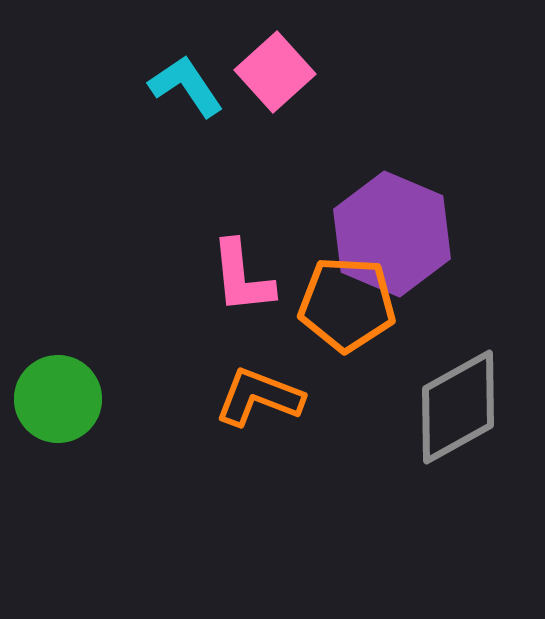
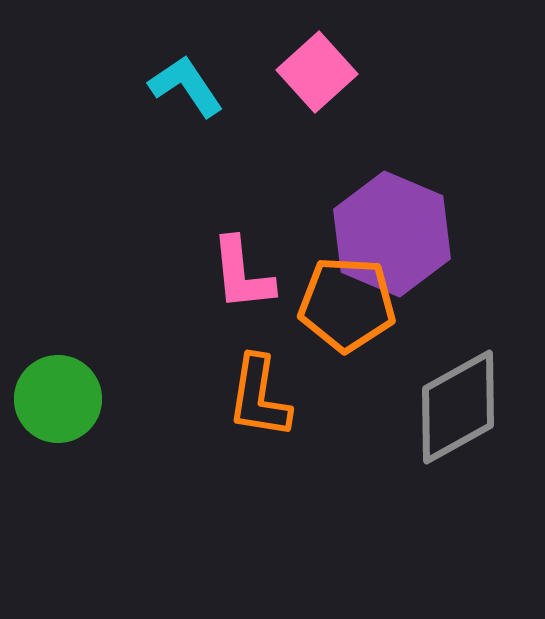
pink square: moved 42 px right
pink L-shape: moved 3 px up
orange L-shape: rotated 102 degrees counterclockwise
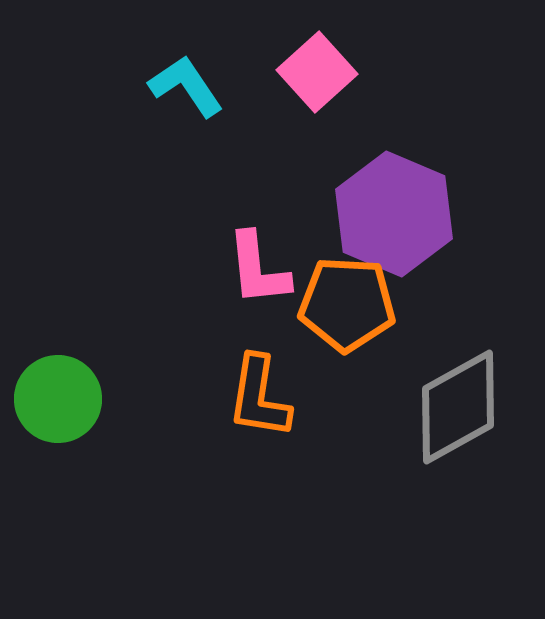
purple hexagon: moved 2 px right, 20 px up
pink L-shape: moved 16 px right, 5 px up
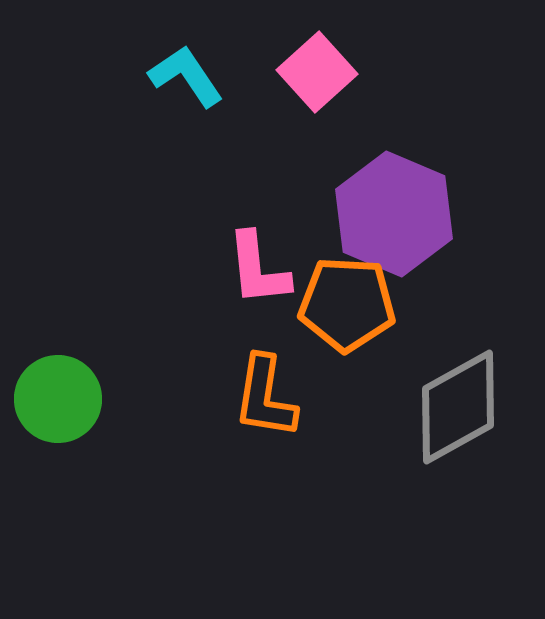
cyan L-shape: moved 10 px up
orange L-shape: moved 6 px right
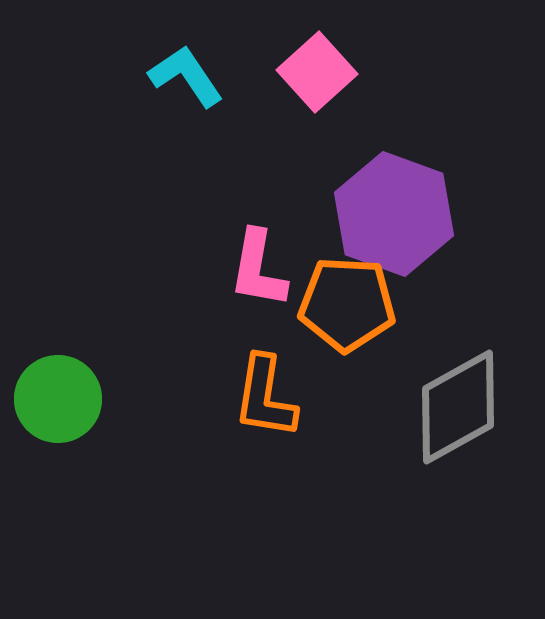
purple hexagon: rotated 3 degrees counterclockwise
pink L-shape: rotated 16 degrees clockwise
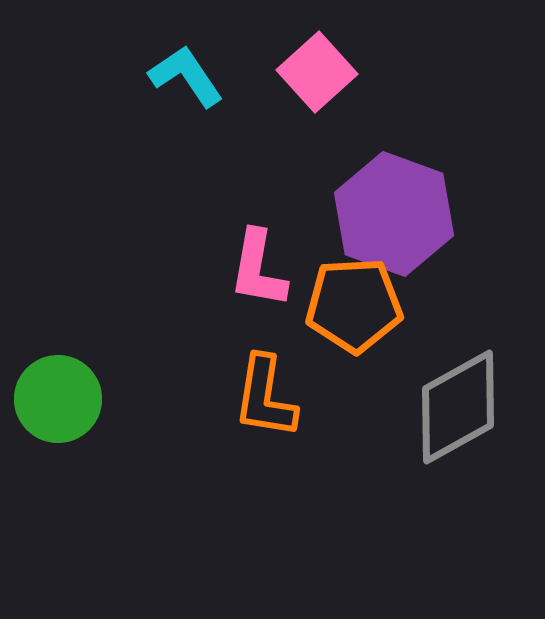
orange pentagon: moved 7 px right, 1 px down; rotated 6 degrees counterclockwise
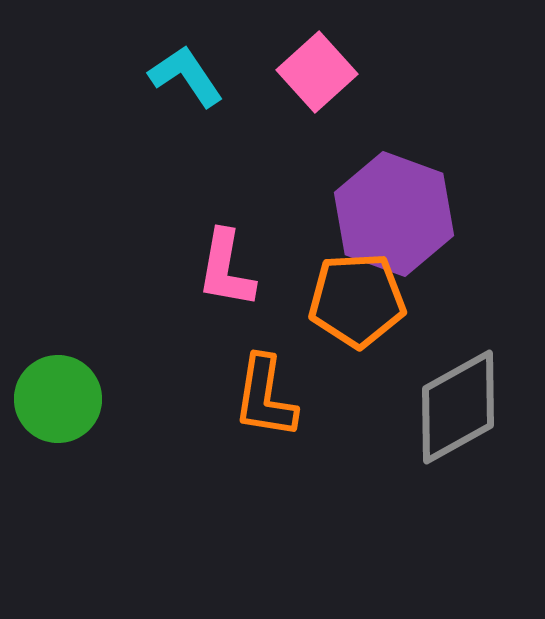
pink L-shape: moved 32 px left
orange pentagon: moved 3 px right, 5 px up
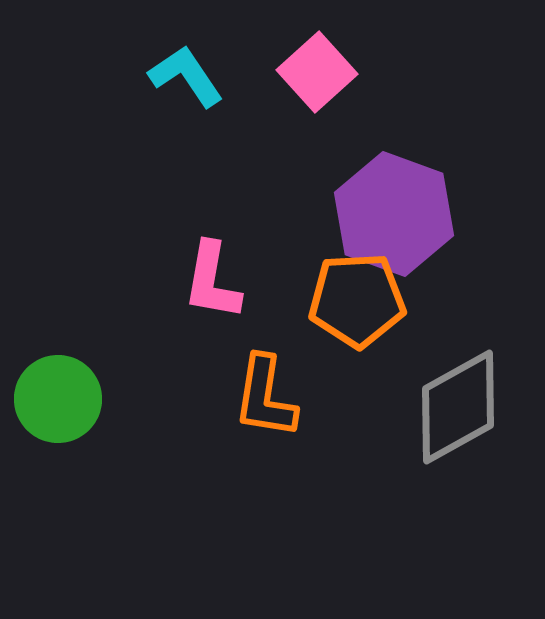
pink L-shape: moved 14 px left, 12 px down
